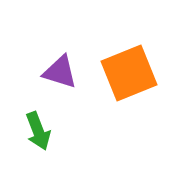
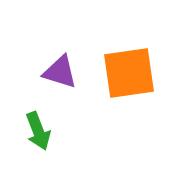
orange square: rotated 14 degrees clockwise
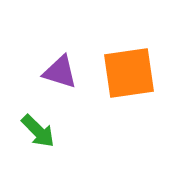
green arrow: rotated 24 degrees counterclockwise
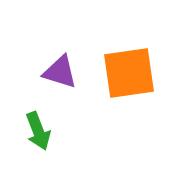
green arrow: rotated 24 degrees clockwise
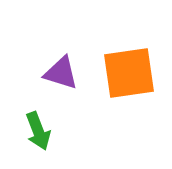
purple triangle: moved 1 px right, 1 px down
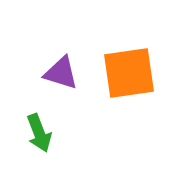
green arrow: moved 1 px right, 2 px down
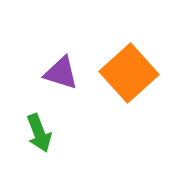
orange square: rotated 34 degrees counterclockwise
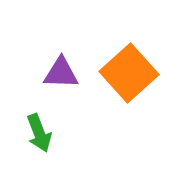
purple triangle: rotated 15 degrees counterclockwise
